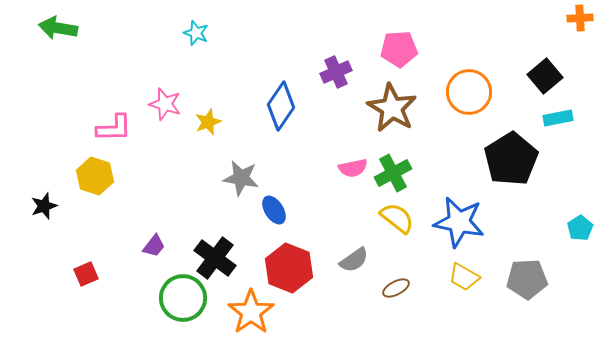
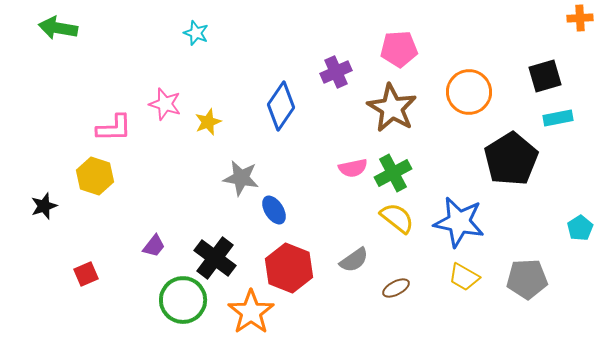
black square: rotated 24 degrees clockwise
green circle: moved 2 px down
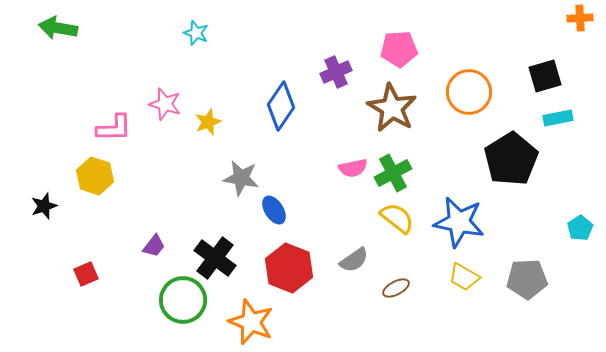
orange star: moved 10 px down; rotated 15 degrees counterclockwise
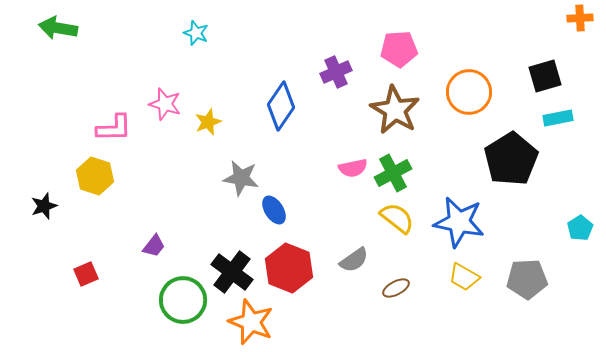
brown star: moved 3 px right, 2 px down
black cross: moved 17 px right, 14 px down
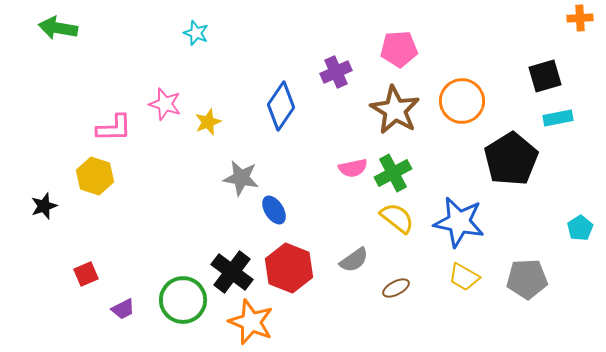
orange circle: moved 7 px left, 9 px down
purple trapezoid: moved 31 px left, 63 px down; rotated 25 degrees clockwise
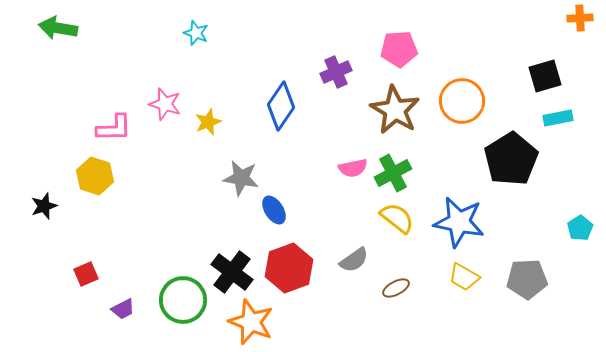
red hexagon: rotated 18 degrees clockwise
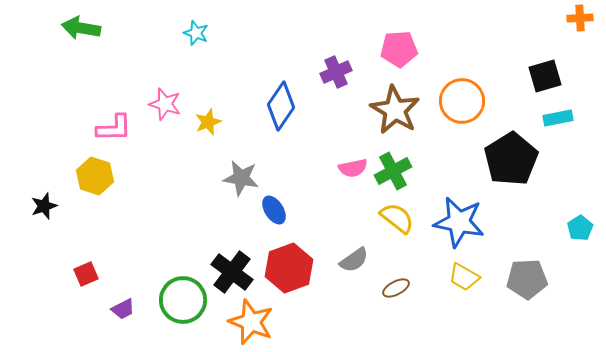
green arrow: moved 23 px right
green cross: moved 2 px up
